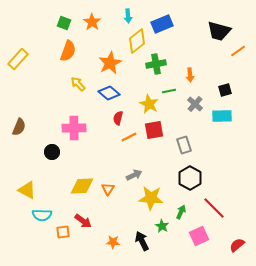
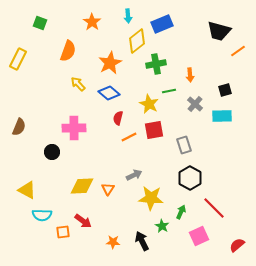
green square at (64, 23): moved 24 px left
yellow rectangle at (18, 59): rotated 15 degrees counterclockwise
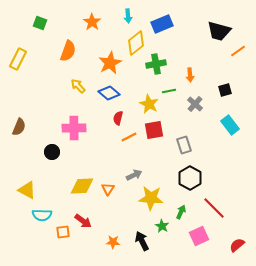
yellow diamond at (137, 41): moved 1 px left, 2 px down
yellow arrow at (78, 84): moved 2 px down
cyan rectangle at (222, 116): moved 8 px right, 9 px down; rotated 54 degrees clockwise
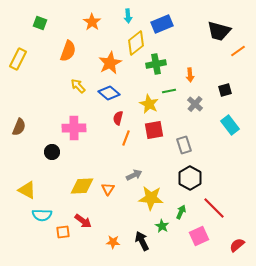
orange line at (129, 137): moved 3 px left, 1 px down; rotated 42 degrees counterclockwise
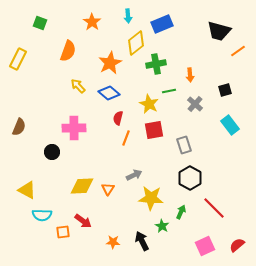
pink square at (199, 236): moved 6 px right, 10 px down
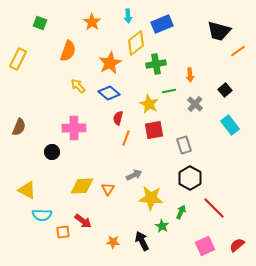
black square at (225, 90): rotated 24 degrees counterclockwise
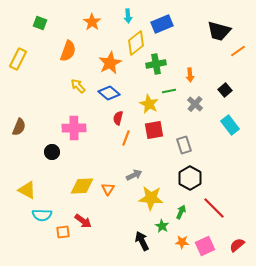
orange star at (113, 242): moved 69 px right
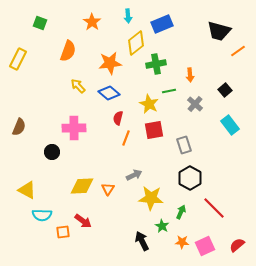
orange star at (110, 63): rotated 20 degrees clockwise
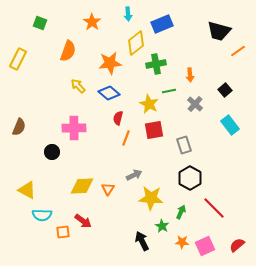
cyan arrow at (128, 16): moved 2 px up
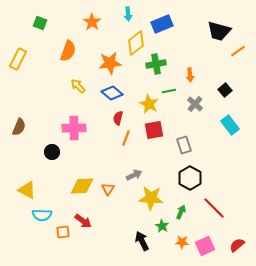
blue diamond at (109, 93): moved 3 px right
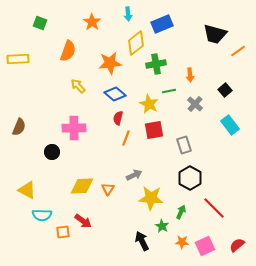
black trapezoid at (219, 31): moved 4 px left, 3 px down
yellow rectangle at (18, 59): rotated 60 degrees clockwise
blue diamond at (112, 93): moved 3 px right, 1 px down
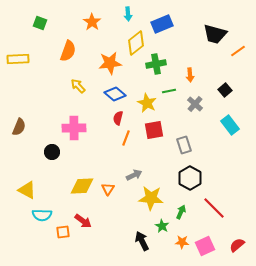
yellow star at (149, 104): moved 2 px left, 1 px up
